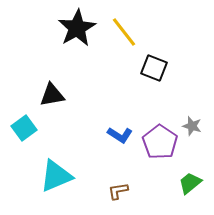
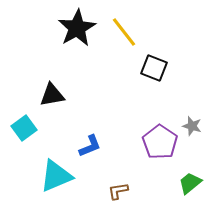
blue L-shape: moved 30 px left, 11 px down; rotated 55 degrees counterclockwise
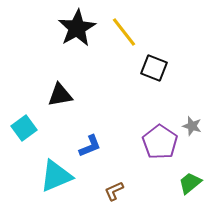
black triangle: moved 8 px right
brown L-shape: moved 4 px left; rotated 15 degrees counterclockwise
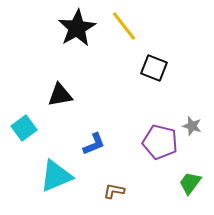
yellow line: moved 6 px up
purple pentagon: rotated 20 degrees counterclockwise
blue L-shape: moved 4 px right, 2 px up
green trapezoid: rotated 15 degrees counterclockwise
brown L-shape: rotated 35 degrees clockwise
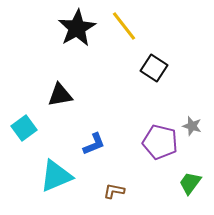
black square: rotated 12 degrees clockwise
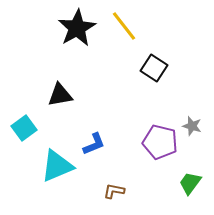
cyan triangle: moved 1 px right, 10 px up
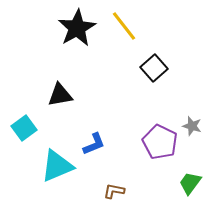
black square: rotated 16 degrees clockwise
purple pentagon: rotated 12 degrees clockwise
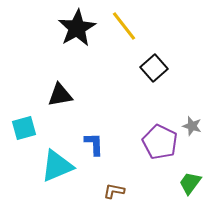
cyan square: rotated 20 degrees clockwise
blue L-shape: rotated 70 degrees counterclockwise
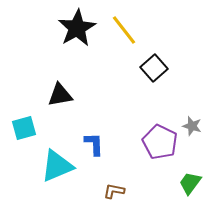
yellow line: moved 4 px down
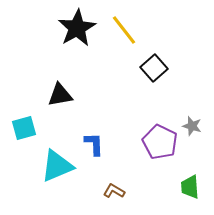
green trapezoid: moved 4 px down; rotated 40 degrees counterclockwise
brown L-shape: rotated 20 degrees clockwise
